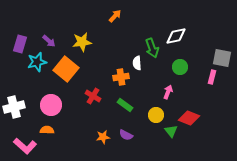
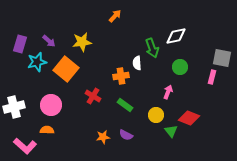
orange cross: moved 1 px up
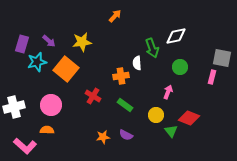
purple rectangle: moved 2 px right
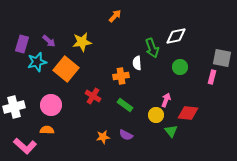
pink arrow: moved 2 px left, 8 px down
red diamond: moved 1 px left, 5 px up; rotated 15 degrees counterclockwise
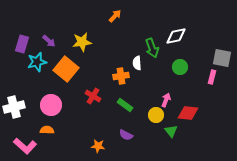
orange star: moved 5 px left, 9 px down; rotated 16 degrees clockwise
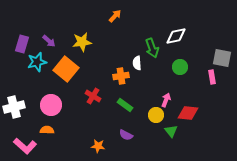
pink rectangle: rotated 24 degrees counterclockwise
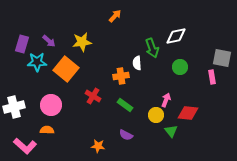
cyan star: rotated 12 degrees clockwise
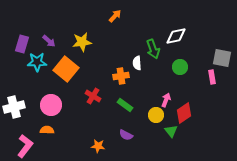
green arrow: moved 1 px right, 1 px down
red diamond: moved 4 px left; rotated 40 degrees counterclockwise
pink L-shape: rotated 95 degrees counterclockwise
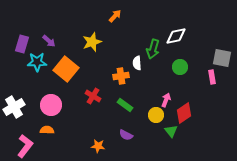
yellow star: moved 10 px right; rotated 12 degrees counterclockwise
green arrow: rotated 36 degrees clockwise
white cross: rotated 15 degrees counterclockwise
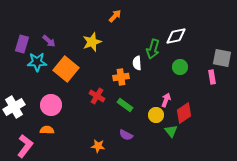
orange cross: moved 1 px down
red cross: moved 4 px right
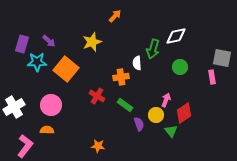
purple semicircle: moved 13 px right, 11 px up; rotated 136 degrees counterclockwise
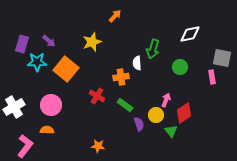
white diamond: moved 14 px right, 2 px up
